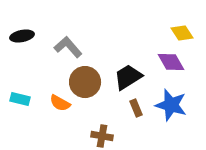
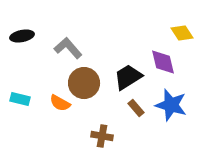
gray L-shape: moved 1 px down
purple diamond: moved 8 px left; rotated 16 degrees clockwise
brown circle: moved 1 px left, 1 px down
brown rectangle: rotated 18 degrees counterclockwise
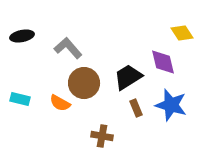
brown rectangle: rotated 18 degrees clockwise
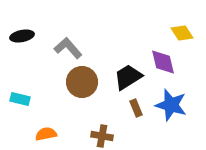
brown circle: moved 2 px left, 1 px up
orange semicircle: moved 14 px left, 31 px down; rotated 140 degrees clockwise
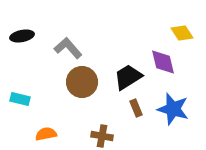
blue star: moved 2 px right, 4 px down
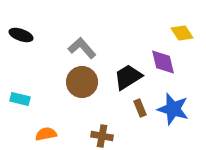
black ellipse: moved 1 px left, 1 px up; rotated 30 degrees clockwise
gray L-shape: moved 14 px right
brown rectangle: moved 4 px right
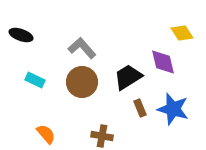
cyan rectangle: moved 15 px right, 19 px up; rotated 12 degrees clockwise
orange semicircle: rotated 60 degrees clockwise
